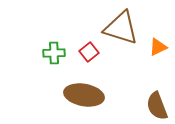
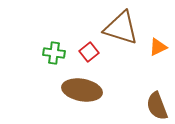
green cross: rotated 10 degrees clockwise
brown ellipse: moved 2 px left, 5 px up
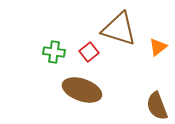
brown triangle: moved 2 px left, 1 px down
orange triangle: rotated 12 degrees counterclockwise
green cross: moved 1 px up
brown ellipse: rotated 9 degrees clockwise
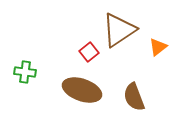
brown triangle: moved 1 px down; rotated 51 degrees counterclockwise
green cross: moved 29 px left, 20 px down
brown semicircle: moved 23 px left, 9 px up
